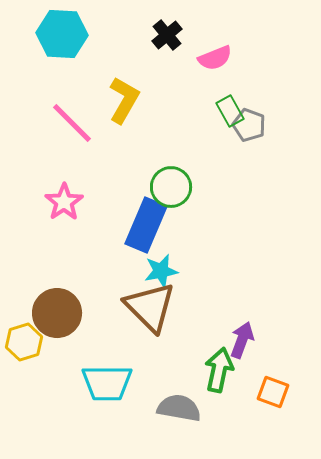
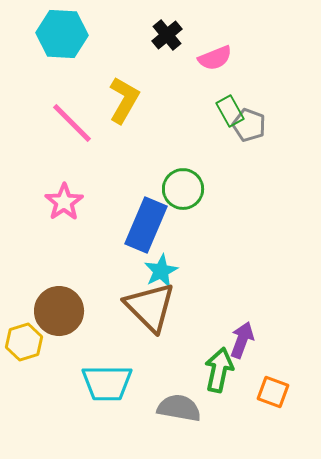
green circle: moved 12 px right, 2 px down
cyan star: rotated 16 degrees counterclockwise
brown circle: moved 2 px right, 2 px up
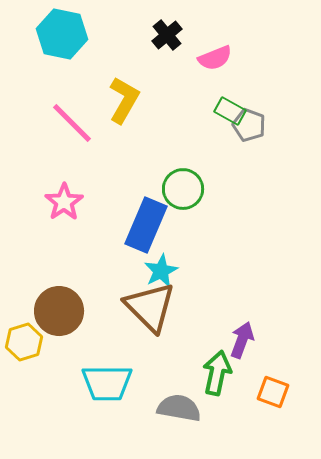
cyan hexagon: rotated 9 degrees clockwise
green rectangle: rotated 32 degrees counterclockwise
green arrow: moved 2 px left, 3 px down
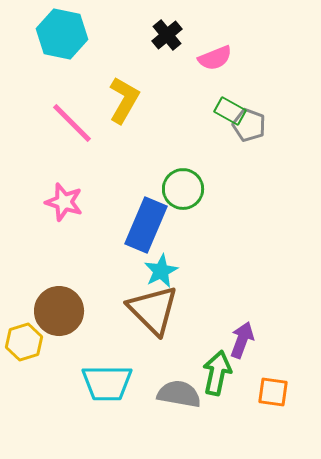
pink star: rotated 21 degrees counterclockwise
brown triangle: moved 3 px right, 3 px down
orange square: rotated 12 degrees counterclockwise
gray semicircle: moved 14 px up
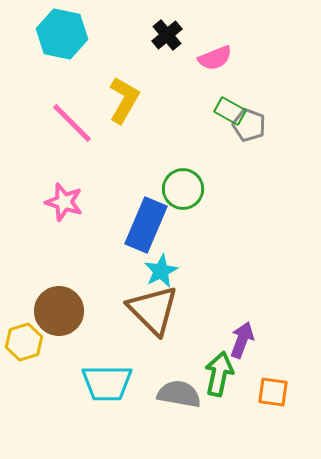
green arrow: moved 2 px right, 1 px down
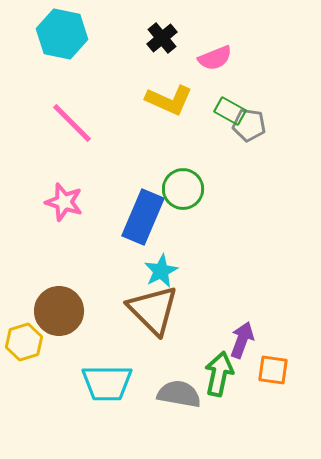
black cross: moved 5 px left, 3 px down
yellow L-shape: moved 45 px right; rotated 84 degrees clockwise
gray pentagon: rotated 12 degrees counterclockwise
blue rectangle: moved 3 px left, 8 px up
orange square: moved 22 px up
